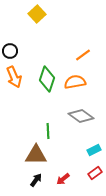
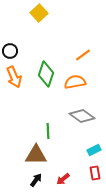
yellow square: moved 2 px right, 1 px up
green diamond: moved 1 px left, 5 px up
gray diamond: moved 1 px right
red rectangle: rotated 64 degrees counterclockwise
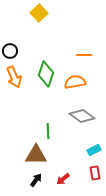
orange line: moved 1 px right; rotated 35 degrees clockwise
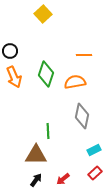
yellow square: moved 4 px right, 1 px down
gray diamond: rotated 65 degrees clockwise
red rectangle: rotated 56 degrees clockwise
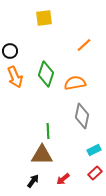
yellow square: moved 1 px right, 4 px down; rotated 36 degrees clockwise
orange line: moved 10 px up; rotated 42 degrees counterclockwise
orange arrow: moved 1 px right
orange semicircle: moved 1 px down
brown triangle: moved 6 px right
black arrow: moved 3 px left, 1 px down
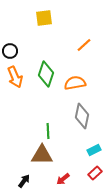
black arrow: moved 9 px left
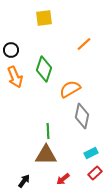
orange line: moved 1 px up
black circle: moved 1 px right, 1 px up
green diamond: moved 2 px left, 5 px up
orange semicircle: moved 5 px left, 6 px down; rotated 20 degrees counterclockwise
cyan rectangle: moved 3 px left, 3 px down
brown triangle: moved 4 px right
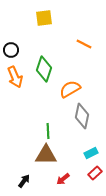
orange line: rotated 70 degrees clockwise
